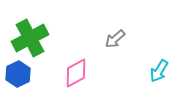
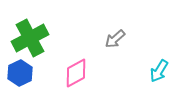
blue hexagon: moved 2 px right, 1 px up
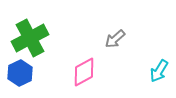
pink diamond: moved 8 px right, 1 px up
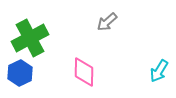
gray arrow: moved 8 px left, 17 px up
pink diamond: rotated 60 degrees counterclockwise
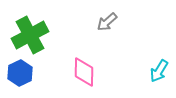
green cross: moved 3 px up
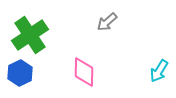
green cross: rotated 6 degrees counterclockwise
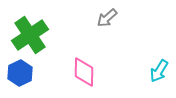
gray arrow: moved 4 px up
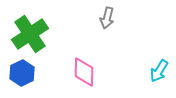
gray arrow: rotated 35 degrees counterclockwise
green cross: moved 1 px up
blue hexagon: moved 2 px right
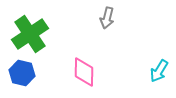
blue hexagon: rotated 20 degrees counterclockwise
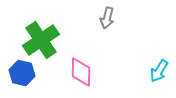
green cross: moved 11 px right, 6 px down
pink diamond: moved 3 px left
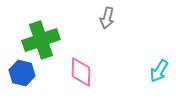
green cross: rotated 15 degrees clockwise
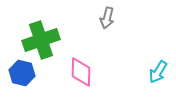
cyan arrow: moved 1 px left, 1 px down
